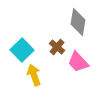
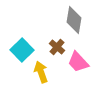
gray diamond: moved 4 px left, 2 px up
yellow arrow: moved 7 px right, 3 px up
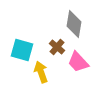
gray diamond: moved 4 px down
cyan square: rotated 30 degrees counterclockwise
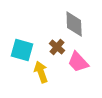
gray diamond: rotated 12 degrees counterclockwise
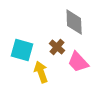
gray diamond: moved 2 px up
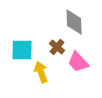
cyan square: rotated 15 degrees counterclockwise
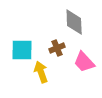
brown cross: moved 1 px down; rotated 28 degrees clockwise
pink trapezoid: moved 6 px right
